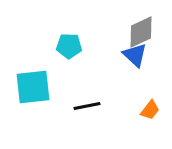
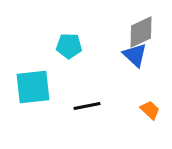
orange trapezoid: rotated 85 degrees counterclockwise
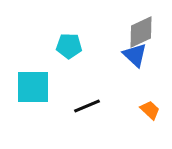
cyan square: rotated 6 degrees clockwise
black line: rotated 12 degrees counterclockwise
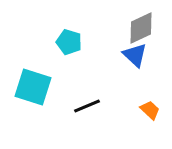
gray diamond: moved 4 px up
cyan pentagon: moved 4 px up; rotated 15 degrees clockwise
cyan square: rotated 18 degrees clockwise
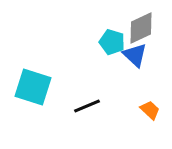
cyan pentagon: moved 43 px right
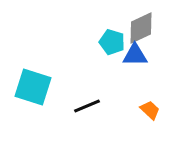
blue triangle: rotated 44 degrees counterclockwise
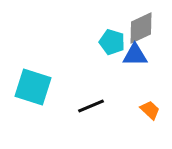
black line: moved 4 px right
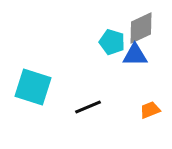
black line: moved 3 px left, 1 px down
orange trapezoid: rotated 65 degrees counterclockwise
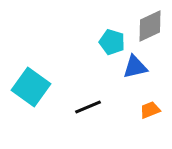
gray diamond: moved 9 px right, 2 px up
blue triangle: moved 12 px down; rotated 12 degrees counterclockwise
cyan square: moved 2 px left; rotated 18 degrees clockwise
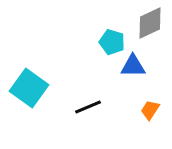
gray diamond: moved 3 px up
blue triangle: moved 2 px left, 1 px up; rotated 12 degrees clockwise
cyan square: moved 2 px left, 1 px down
orange trapezoid: rotated 35 degrees counterclockwise
